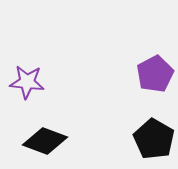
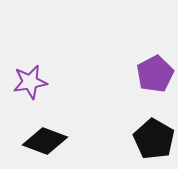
purple star: moved 3 px right; rotated 16 degrees counterclockwise
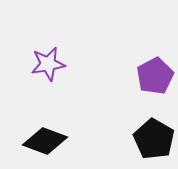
purple pentagon: moved 2 px down
purple star: moved 18 px right, 18 px up
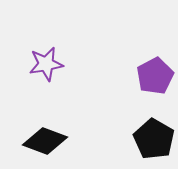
purple star: moved 2 px left
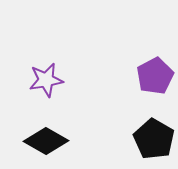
purple star: moved 16 px down
black diamond: moved 1 px right; rotated 9 degrees clockwise
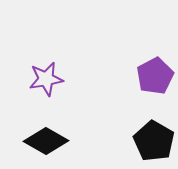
purple star: moved 1 px up
black pentagon: moved 2 px down
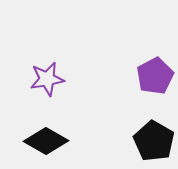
purple star: moved 1 px right
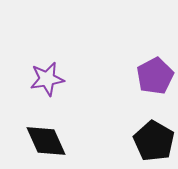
black diamond: rotated 36 degrees clockwise
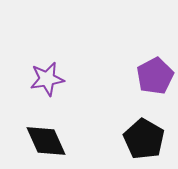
black pentagon: moved 10 px left, 2 px up
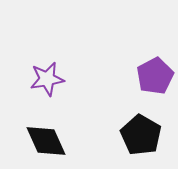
black pentagon: moved 3 px left, 4 px up
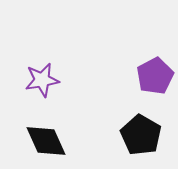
purple star: moved 5 px left, 1 px down
